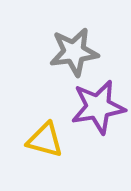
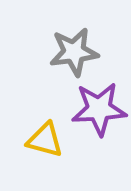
purple star: moved 1 px right, 2 px down; rotated 6 degrees clockwise
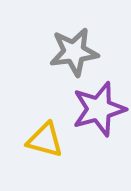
purple star: rotated 12 degrees counterclockwise
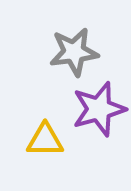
yellow triangle: rotated 15 degrees counterclockwise
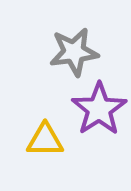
purple star: rotated 18 degrees counterclockwise
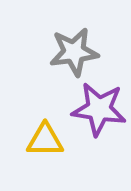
purple star: rotated 30 degrees counterclockwise
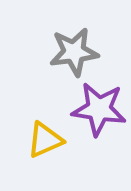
yellow triangle: rotated 24 degrees counterclockwise
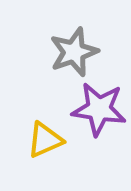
gray star: rotated 12 degrees counterclockwise
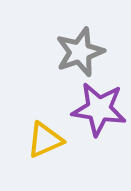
gray star: moved 6 px right
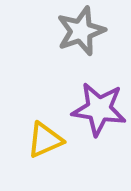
gray star: moved 1 px right, 21 px up
